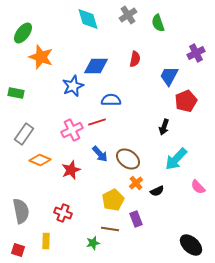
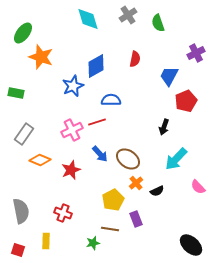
blue diamond: rotated 30 degrees counterclockwise
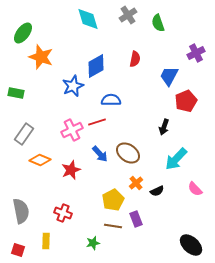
brown ellipse: moved 6 px up
pink semicircle: moved 3 px left, 2 px down
brown line: moved 3 px right, 3 px up
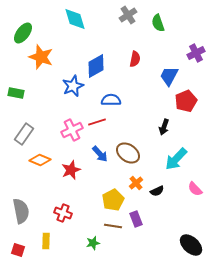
cyan diamond: moved 13 px left
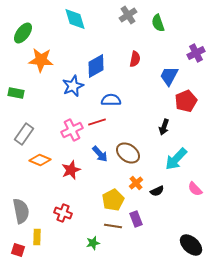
orange star: moved 3 px down; rotated 15 degrees counterclockwise
yellow rectangle: moved 9 px left, 4 px up
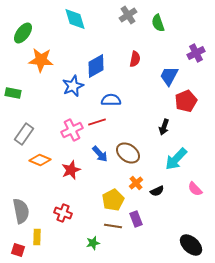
green rectangle: moved 3 px left
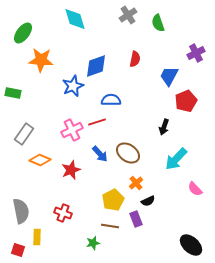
blue diamond: rotated 10 degrees clockwise
black semicircle: moved 9 px left, 10 px down
brown line: moved 3 px left
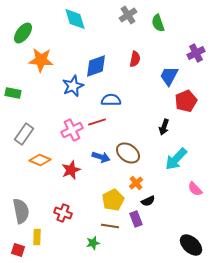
blue arrow: moved 1 px right, 3 px down; rotated 30 degrees counterclockwise
